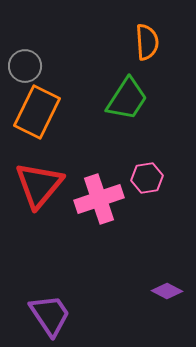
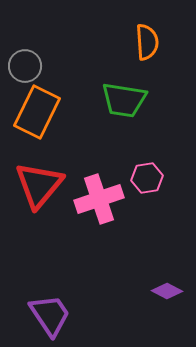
green trapezoid: moved 3 px left, 1 px down; rotated 66 degrees clockwise
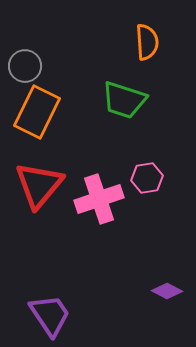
green trapezoid: rotated 9 degrees clockwise
